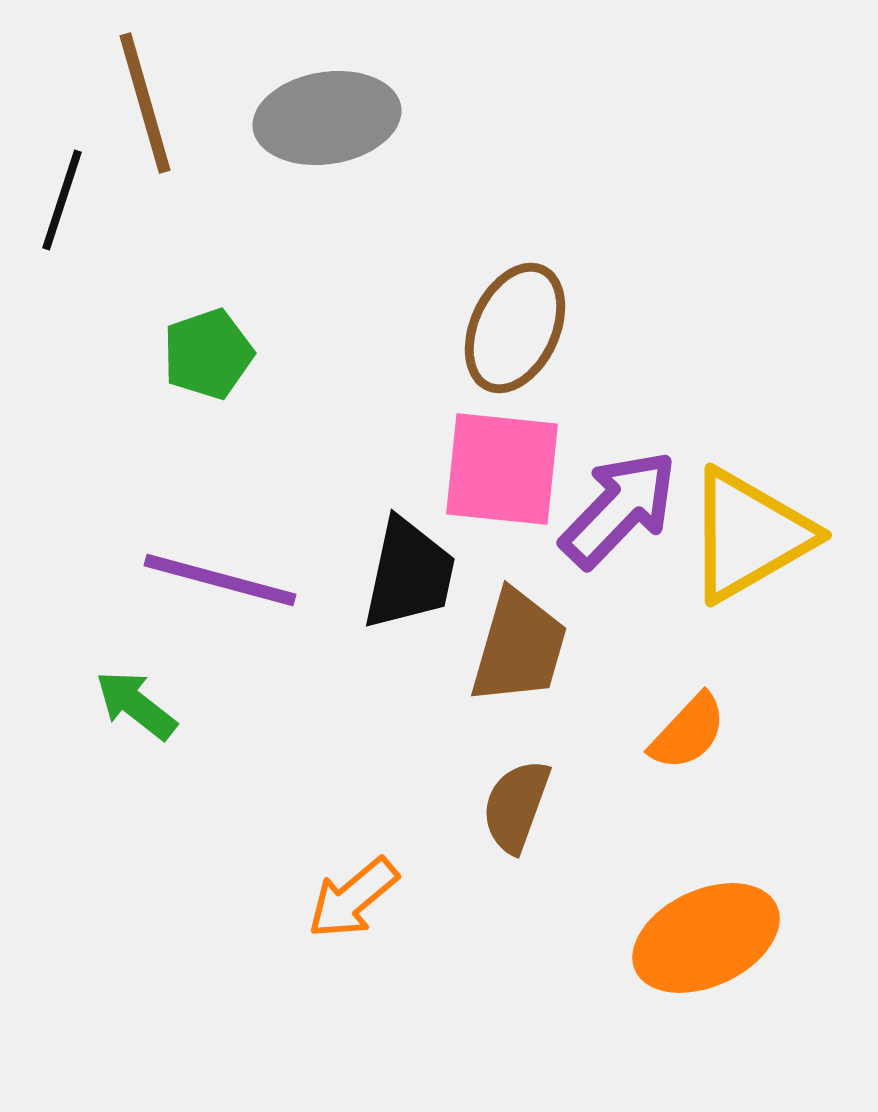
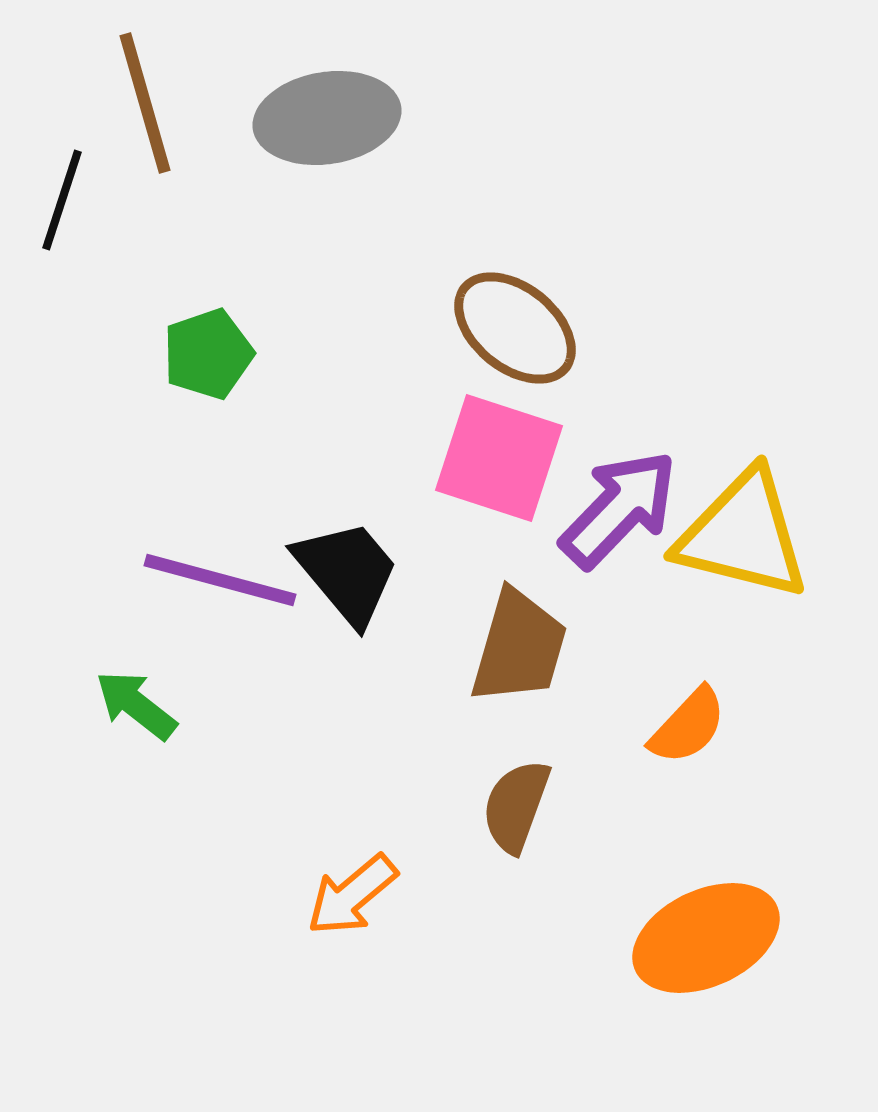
brown ellipse: rotated 76 degrees counterclockwise
pink square: moved 3 px left, 11 px up; rotated 12 degrees clockwise
yellow triangle: moved 6 px left; rotated 44 degrees clockwise
black trapezoid: moved 62 px left, 2 px up; rotated 52 degrees counterclockwise
orange semicircle: moved 6 px up
orange arrow: moved 1 px left, 3 px up
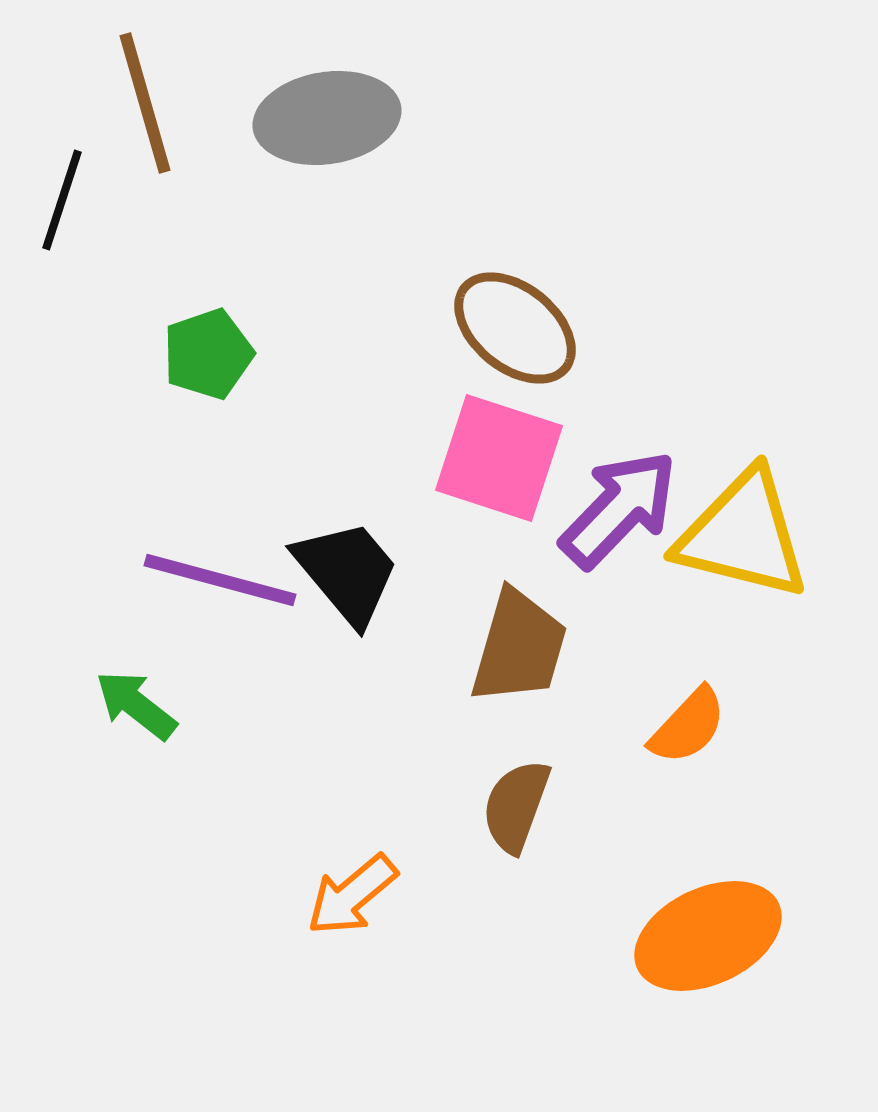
orange ellipse: moved 2 px right, 2 px up
